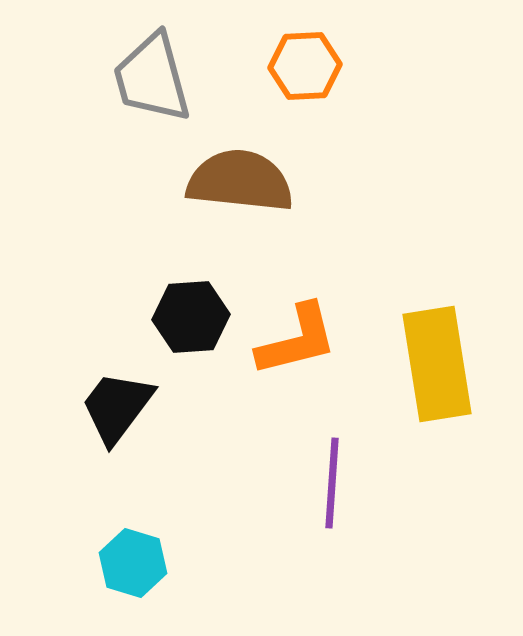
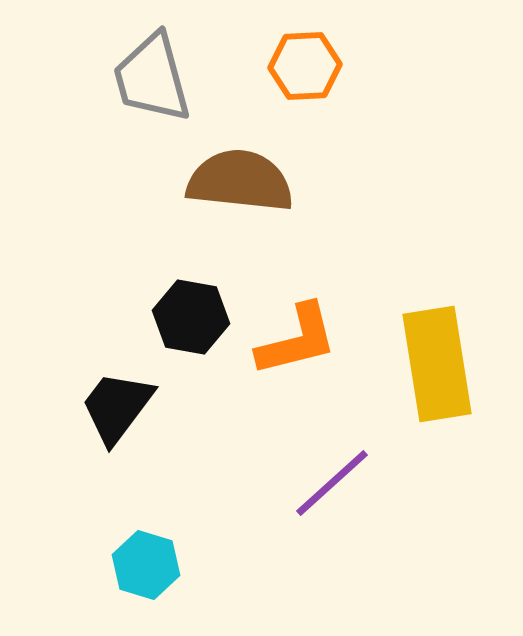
black hexagon: rotated 14 degrees clockwise
purple line: rotated 44 degrees clockwise
cyan hexagon: moved 13 px right, 2 px down
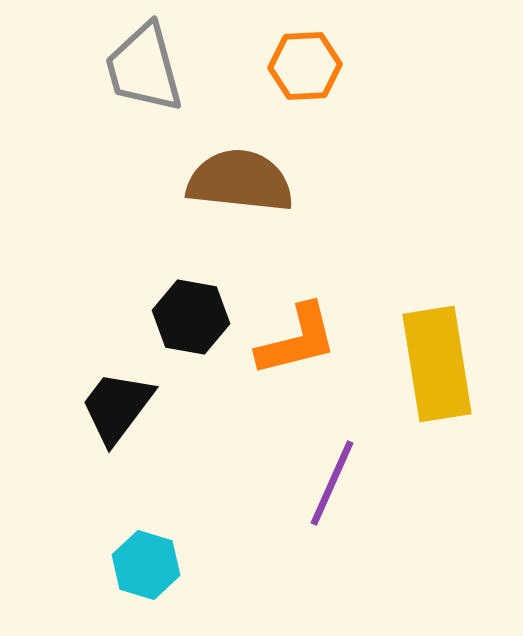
gray trapezoid: moved 8 px left, 10 px up
purple line: rotated 24 degrees counterclockwise
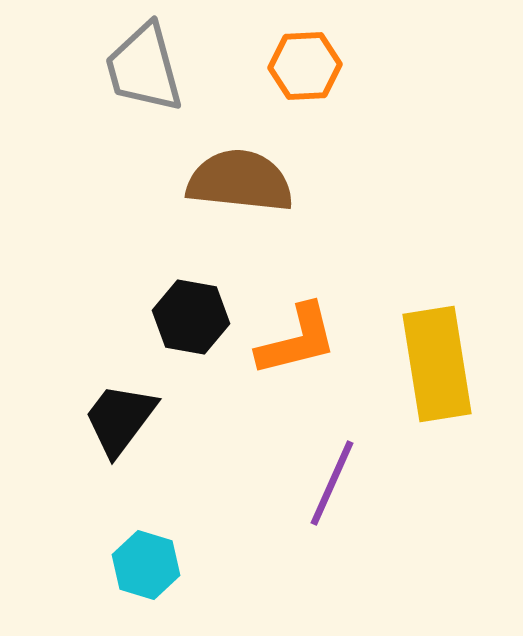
black trapezoid: moved 3 px right, 12 px down
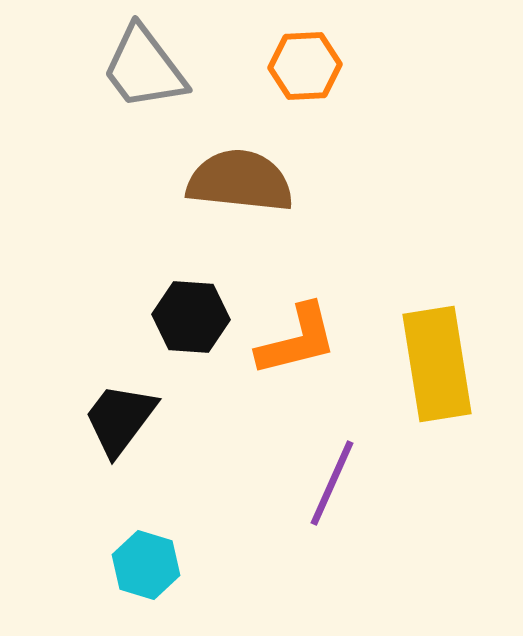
gray trapezoid: rotated 22 degrees counterclockwise
black hexagon: rotated 6 degrees counterclockwise
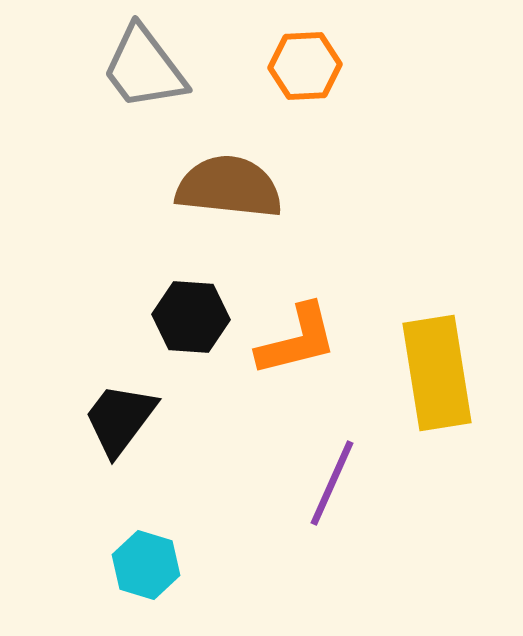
brown semicircle: moved 11 px left, 6 px down
yellow rectangle: moved 9 px down
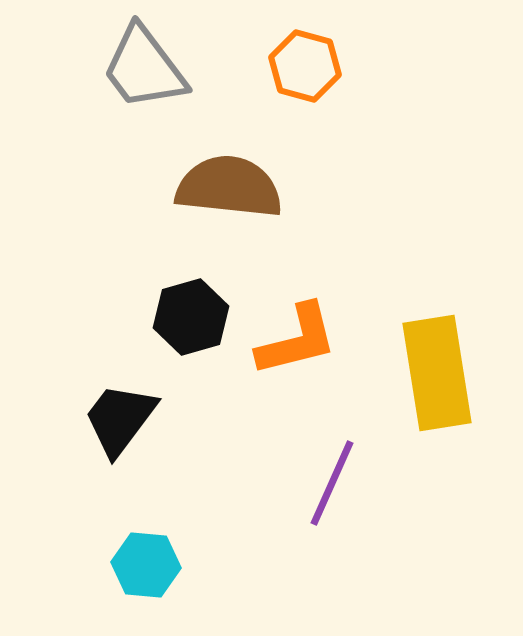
orange hexagon: rotated 18 degrees clockwise
black hexagon: rotated 20 degrees counterclockwise
cyan hexagon: rotated 12 degrees counterclockwise
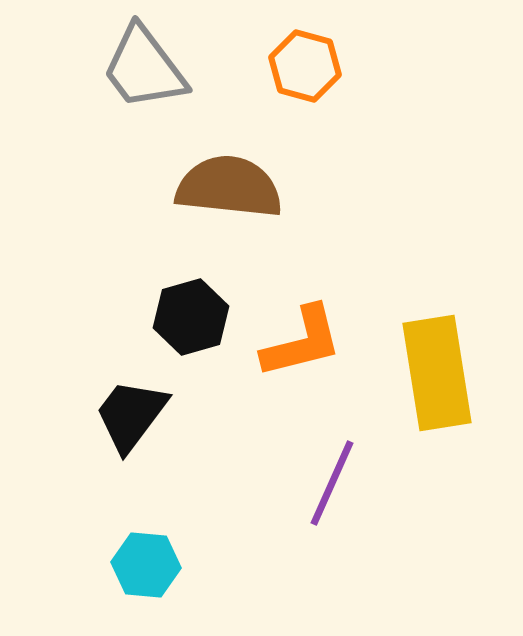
orange L-shape: moved 5 px right, 2 px down
black trapezoid: moved 11 px right, 4 px up
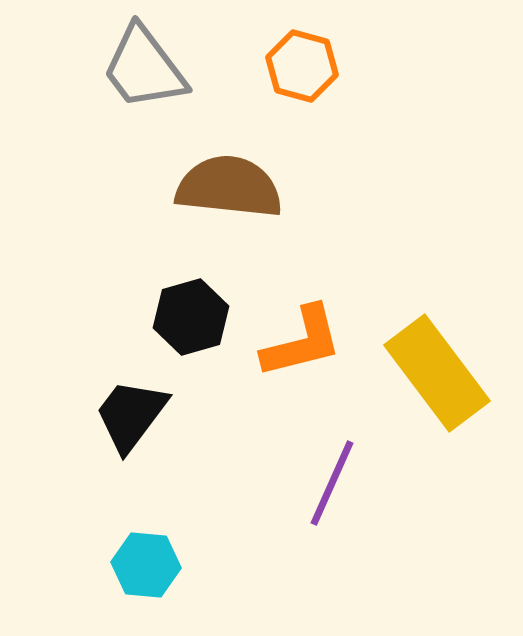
orange hexagon: moved 3 px left
yellow rectangle: rotated 28 degrees counterclockwise
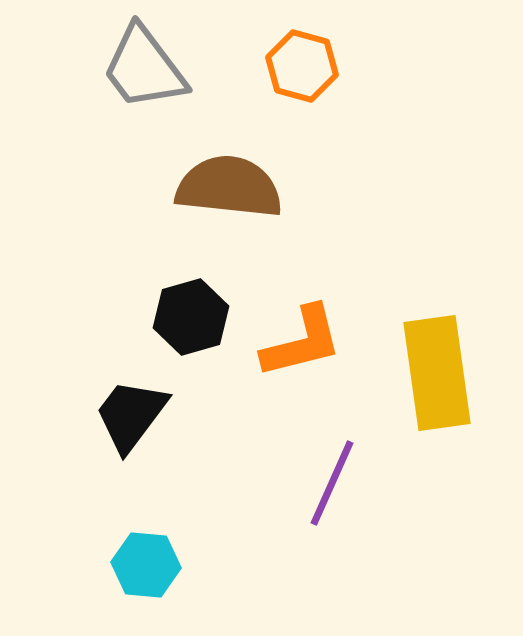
yellow rectangle: rotated 29 degrees clockwise
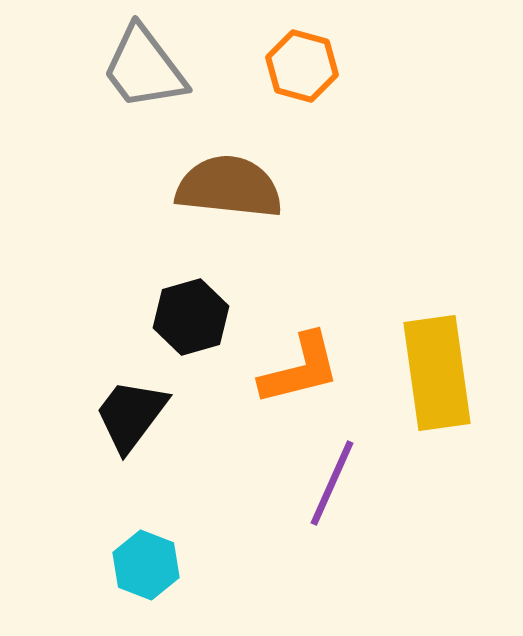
orange L-shape: moved 2 px left, 27 px down
cyan hexagon: rotated 16 degrees clockwise
